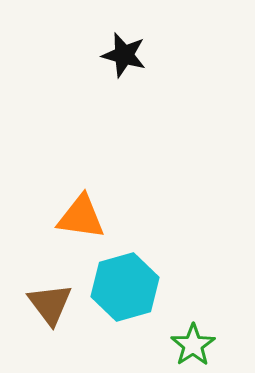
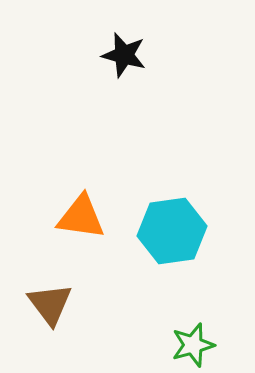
cyan hexagon: moved 47 px right, 56 px up; rotated 8 degrees clockwise
green star: rotated 18 degrees clockwise
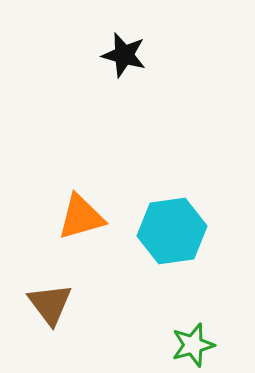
orange triangle: rotated 24 degrees counterclockwise
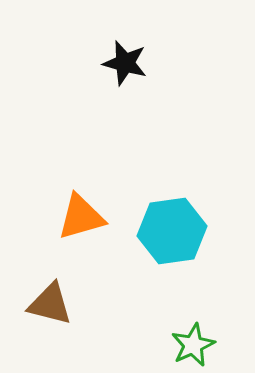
black star: moved 1 px right, 8 px down
brown triangle: rotated 39 degrees counterclockwise
green star: rotated 9 degrees counterclockwise
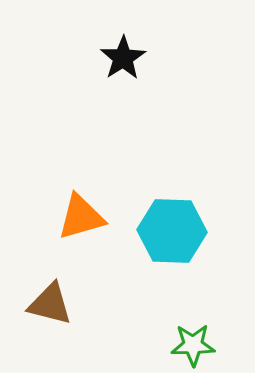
black star: moved 2 px left, 5 px up; rotated 24 degrees clockwise
cyan hexagon: rotated 10 degrees clockwise
green star: rotated 24 degrees clockwise
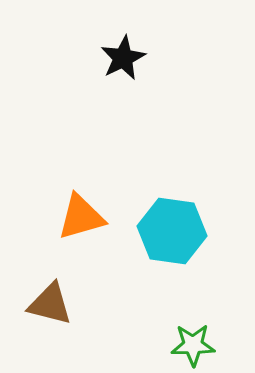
black star: rotated 6 degrees clockwise
cyan hexagon: rotated 6 degrees clockwise
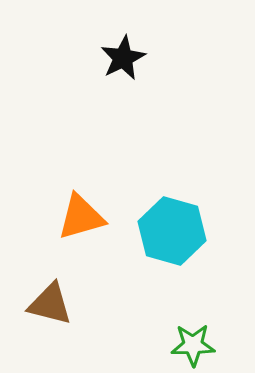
cyan hexagon: rotated 8 degrees clockwise
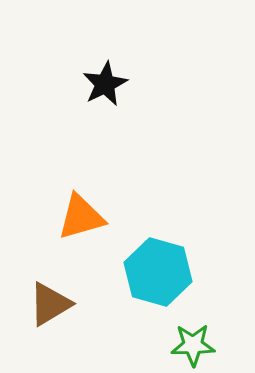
black star: moved 18 px left, 26 px down
cyan hexagon: moved 14 px left, 41 px down
brown triangle: rotated 45 degrees counterclockwise
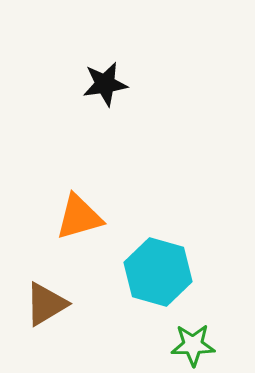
black star: rotated 18 degrees clockwise
orange triangle: moved 2 px left
brown triangle: moved 4 px left
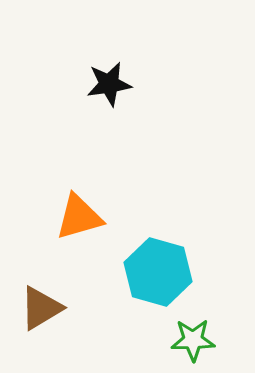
black star: moved 4 px right
brown triangle: moved 5 px left, 4 px down
green star: moved 5 px up
